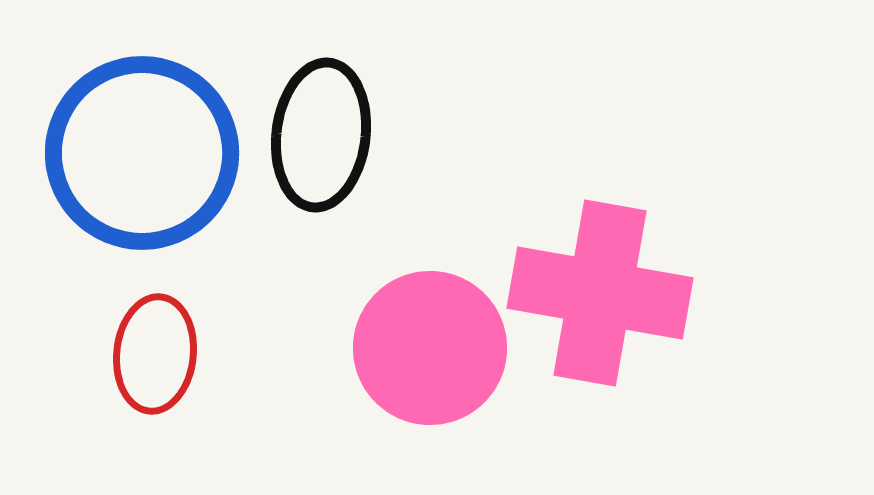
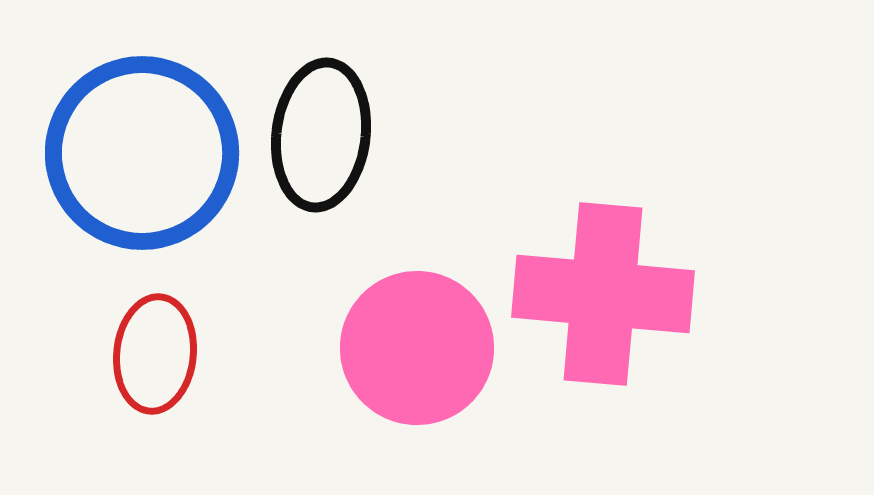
pink cross: moved 3 px right, 1 px down; rotated 5 degrees counterclockwise
pink circle: moved 13 px left
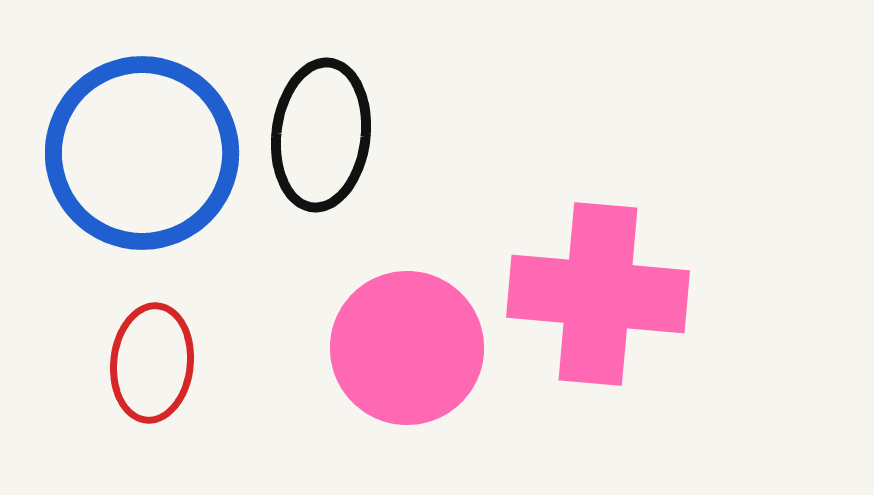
pink cross: moved 5 px left
pink circle: moved 10 px left
red ellipse: moved 3 px left, 9 px down
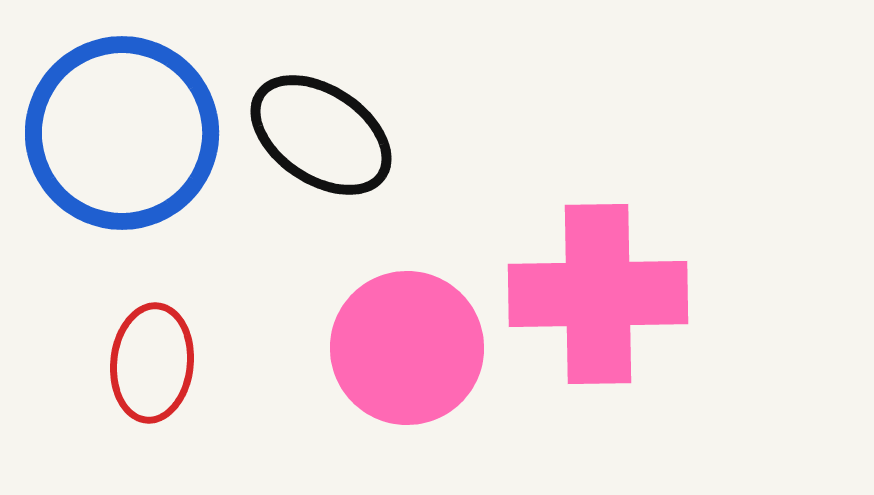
black ellipse: rotated 63 degrees counterclockwise
blue circle: moved 20 px left, 20 px up
pink cross: rotated 6 degrees counterclockwise
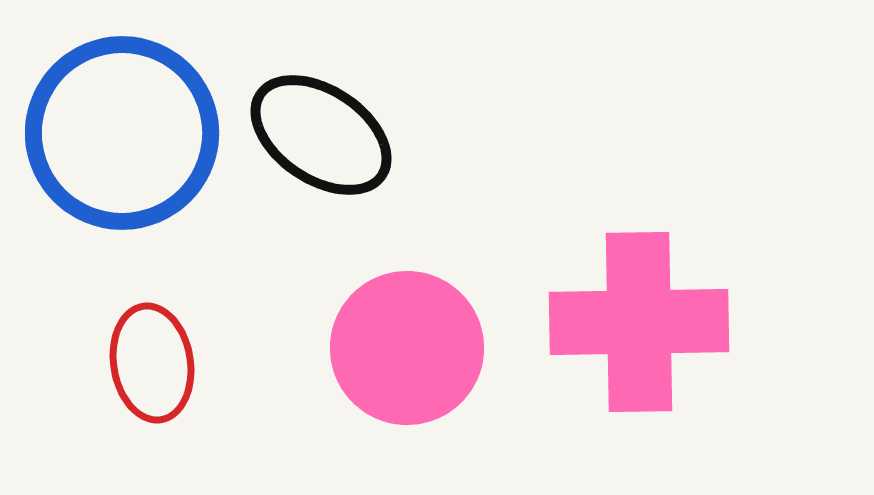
pink cross: moved 41 px right, 28 px down
red ellipse: rotated 15 degrees counterclockwise
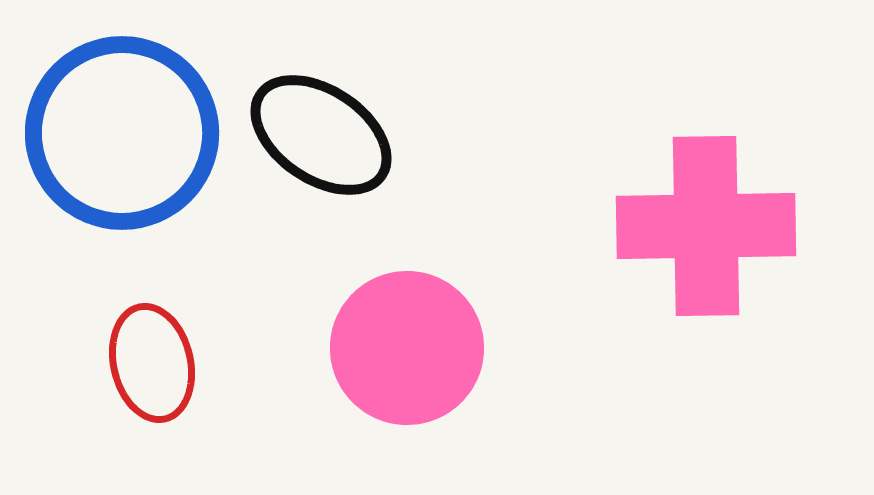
pink cross: moved 67 px right, 96 px up
red ellipse: rotated 4 degrees counterclockwise
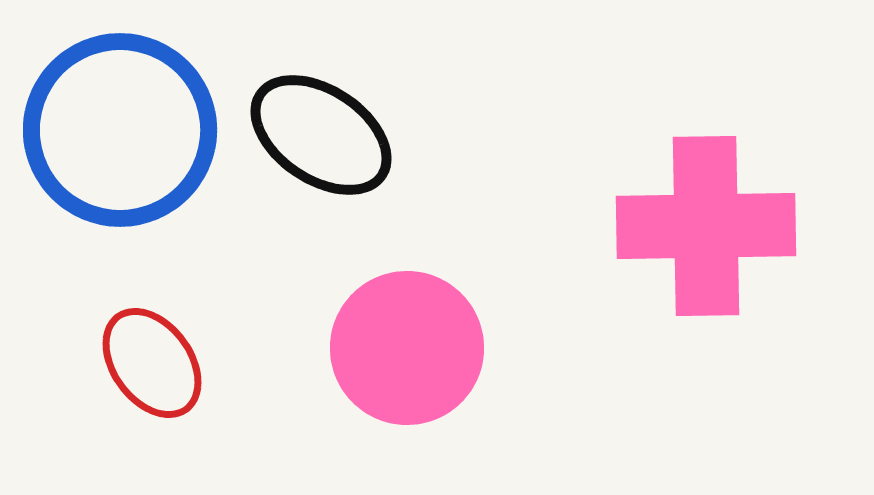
blue circle: moved 2 px left, 3 px up
red ellipse: rotated 23 degrees counterclockwise
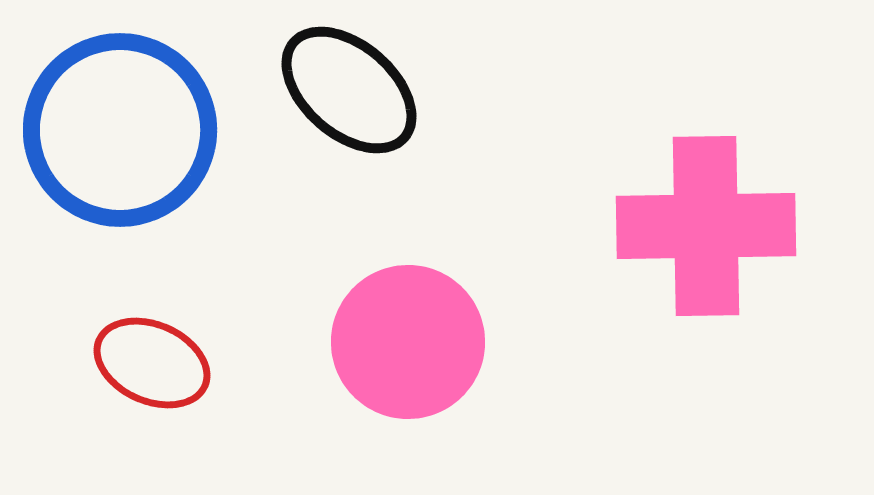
black ellipse: moved 28 px right, 45 px up; rotated 7 degrees clockwise
pink circle: moved 1 px right, 6 px up
red ellipse: rotated 30 degrees counterclockwise
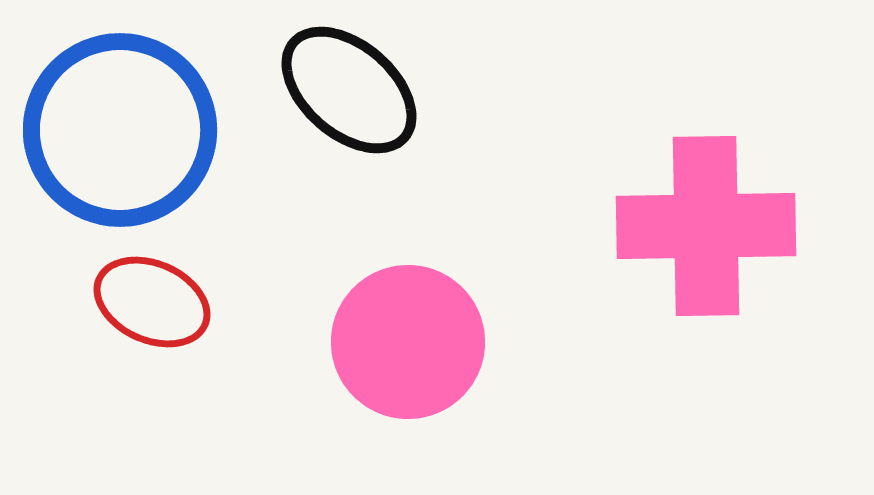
red ellipse: moved 61 px up
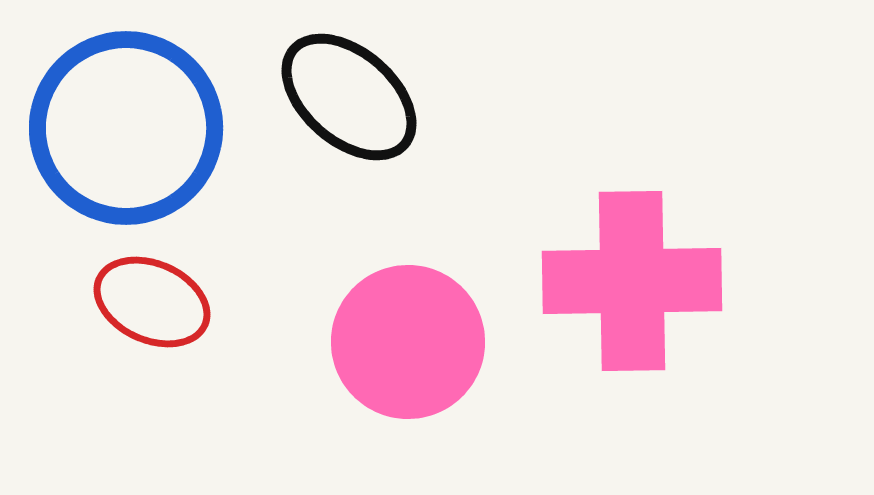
black ellipse: moved 7 px down
blue circle: moved 6 px right, 2 px up
pink cross: moved 74 px left, 55 px down
